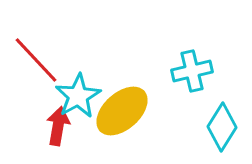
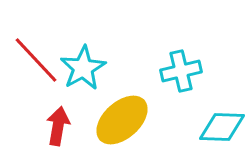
cyan cross: moved 11 px left
cyan star: moved 5 px right, 28 px up
yellow ellipse: moved 9 px down
cyan diamond: rotated 60 degrees clockwise
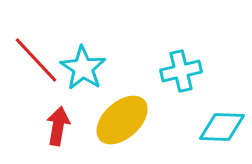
cyan star: rotated 9 degrees counterclockwise
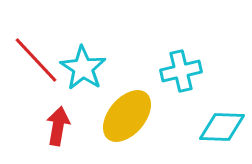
yellow ellipse: moved 5 px right, 4 px up; rotated 8 degrees counterclockwise
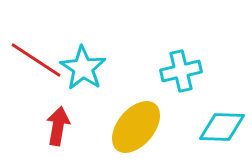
red line: rotated 14 degrees counterclockwise
yellow ellipse: moved 9 px right, 11 px down
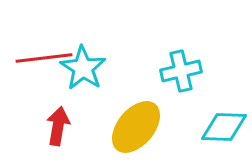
red line: moved 8 px right, 2 px up; rotated 40 degrees counterclockwise
cyan diamond: moved 2 px right
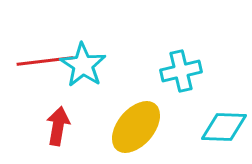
red line: moved 1 px right, 3 px down
cyan star: moved 3 px up
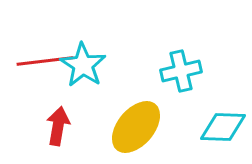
cyan diamond: moved 1 px left
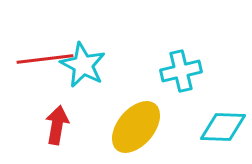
red line: moved 2 px up
cyan star: rotated 6 degrees counterclockwise
red arrow: moved 1 px left, 1 px up
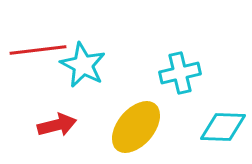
red line: moved 7 px left, 9 px up
cyan cross: moved 1 px left, 2 px down
red arrow: rotated 66 degrees clockwise
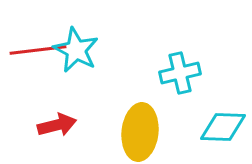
cyan star: moved 7 px left, 15 px up
yellow ellipse: moved 4 px right, 5 px down; rotated 34 degrees counterclockwise
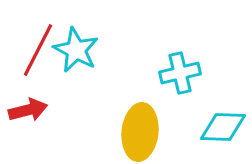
red line: rotated 56 degrees counterclockwise
red arrow: moved 29 px left, 15 px up
